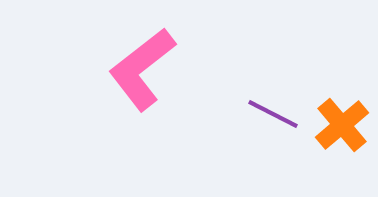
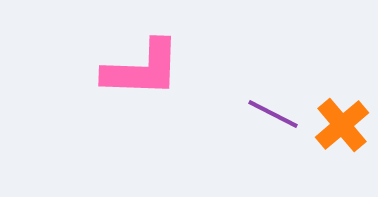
pink L-shape: rotated 140 degrees counterclockwise
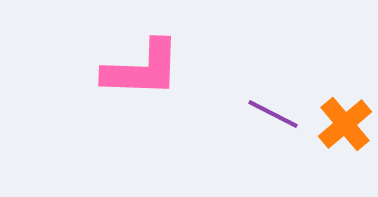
orange cross: moved 3 px right, 1 px up
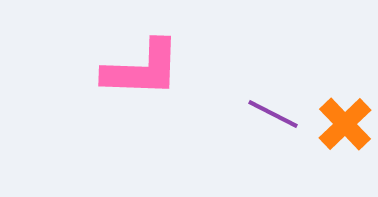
orange cross: rotated 4 degrees counterclockwise
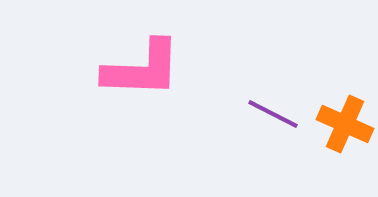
orange cross: rotated 22 degrees counterclockwise
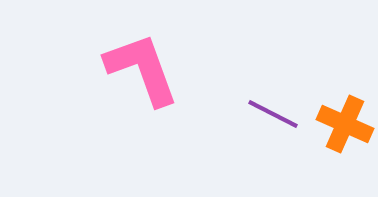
pink L-shape: rotated 112 degrees counterclockwise
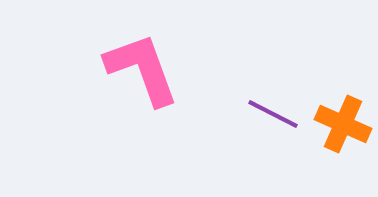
orange cross: moved 2 px left
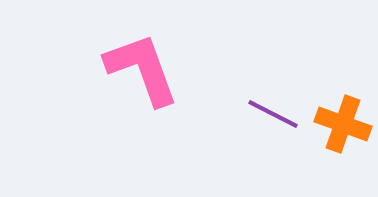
orange cross: rotated 4 degrees counterclockwise
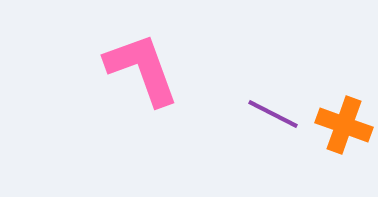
orange cross: moved 1 px right, 1 px down
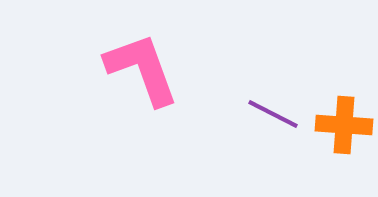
orange cross: rotated 16 degrees counterclockwise
